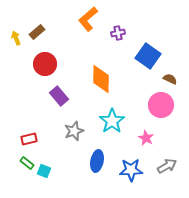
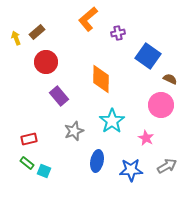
red circle: moved 1 px right, 2 px up
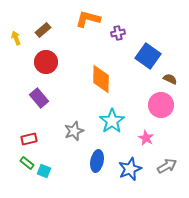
orange L-shape: rotated 55 degrees clockwise
brown rectangle: moved 6 px right, 2 px up
purple rectangle: moved 20 px left, 2 px down
blue star: moved 1 px left, 1 px up; rotated 20 degrees counterclockwise
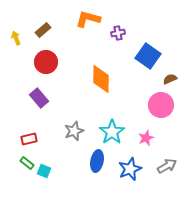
brown semicircle: rotated 48 degrees counterclockwise
cyan star: moved 11 px down
pink star: rotated 21 degrees clockwise
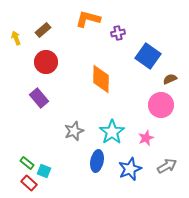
red rectangle: moved 44 px down; rotated 56 degrees clockwise
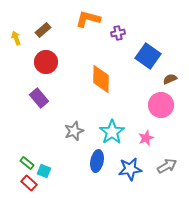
blue star: rotated 15 degrees clockwise
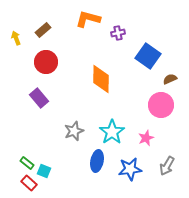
gray arrow: rotated 150 degrees clockwise
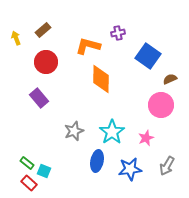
orange L-shape: moved 27 px down
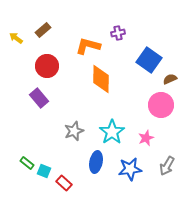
yellow arrow: rotated 32 degrees counterclockwise
blue square: moved 1 px right, 4 px down
red circle: moved 1 px right, 4 px down
blue ellipse: moved 1 px left, 1 px down
red rectangle: moved 35 px right
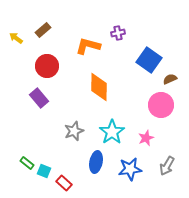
orange diamond: moved 2 px left, 8 px down
